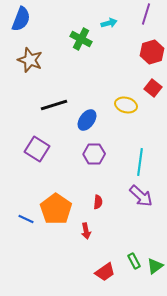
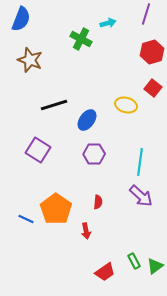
cyan arrow: moved 1 px left
purple square: moved 1 px right, 1 px down
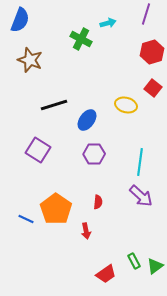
blue semicircle: moved 1 px left, 1 px down
red trapezoid: moved 1 px right, 2 px down
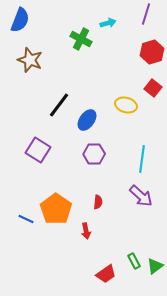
black line: moved 5 px right; rotated 36 degrees counterclockwise
cyan line: moved 2 px right, 3 px up
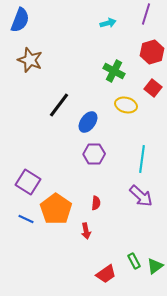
green cross: moved 33 px right, 32 px down
blue ellipse: moved 1 px right, 2 px down
purple square: moved 10 px left, 32 px down
red semicircle: moved 2 px left, 1 px down
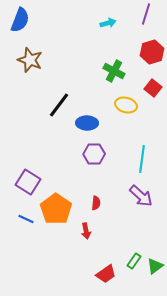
blue ellipse: moved 1 px left, 1 px down; rotated 55 degrees clockwise
green rectangle: rotated 63 degrees clockwise
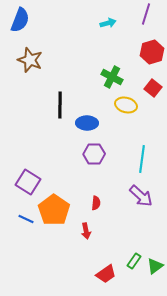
green cross: moved 2 px left, 6 px down
black line: moved 1 px right; rotated 36 degrees counterclockwise
orange pentagon: moved 2 px left, 1 px down
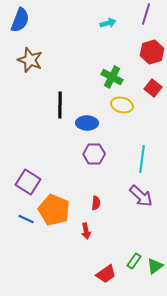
yellow ellipse: moved 4 px left
orange pentagon: rotated 12 degrees counterclockwise
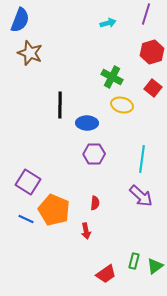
brown star: moved 7 px up
red semicircle: moved 1 px left
green rectangle: rotated 21 degrees counterclockwise
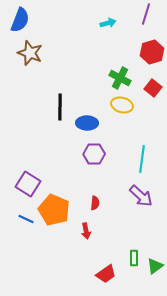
green cross: moved 8 px right, 1 px down
black line: moved 2 px down
purple square: moved 2 px down
green rectangle: moved 3 px up; rotated 14 degrees counterclockwise
